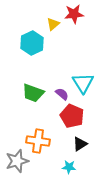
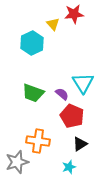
yellow triangle: rotated 32 degrees counterclockwise
gray star: moved 1 px down
cyan star: rotated 24 degrees counterclockwise
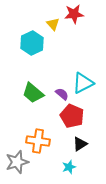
cyan triangle: rotated 35 degrees clockwise
green trapezoid: rotated 20 degrees clockwise
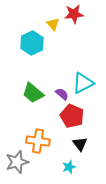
black triangle: rotated 35 degrees counterclockwise
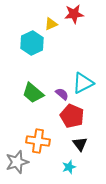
yellow triangle: moved 2 px left; rotated 48 degrees clockwise
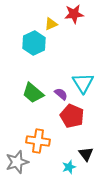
cyan hexagon: moved 2 px right
cyan triangle: rotated 35 degrees counterclockwise
purple semicircle: moved 1 px left
black triangle: moved 6 px right, 10 px down
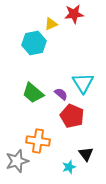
cyan hexagon: rotated 15 degrees clockwise
gray star: moved 1 px up
